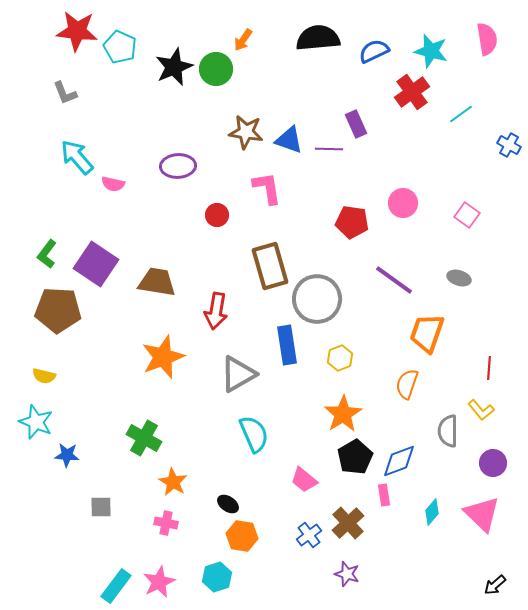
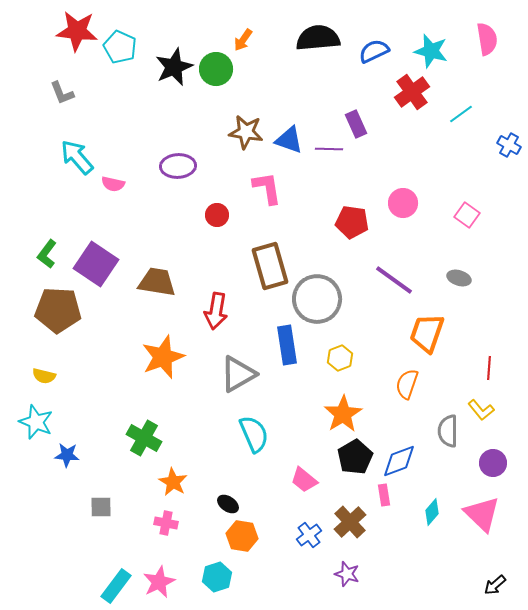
gray L-shape at (65, 93): moved 3 px left
brown cross at (348, 523): moved 2 px right, 1 px up
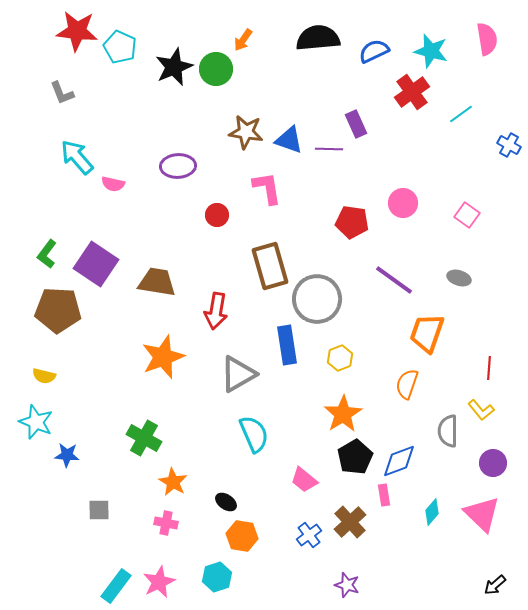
black ellipse at (228, 504): moved 2 px left, 2 px up
gray square at (101, 507): moved 2 px left, 3 px down
purple star at (347, 574): moved 11 px down
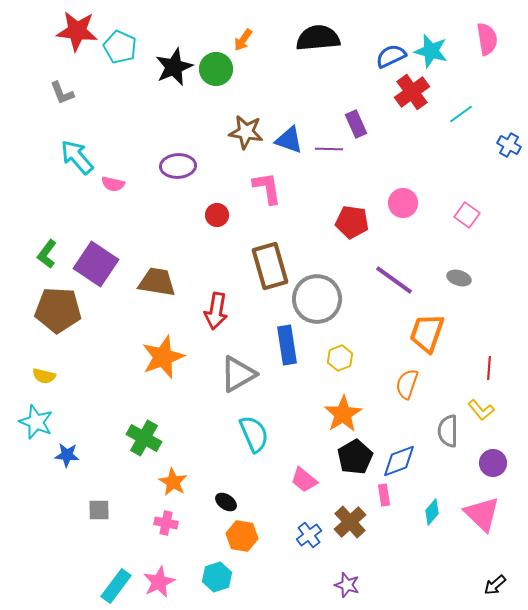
blue semicircle at (374, 51): moved 17 px right, 5 px down
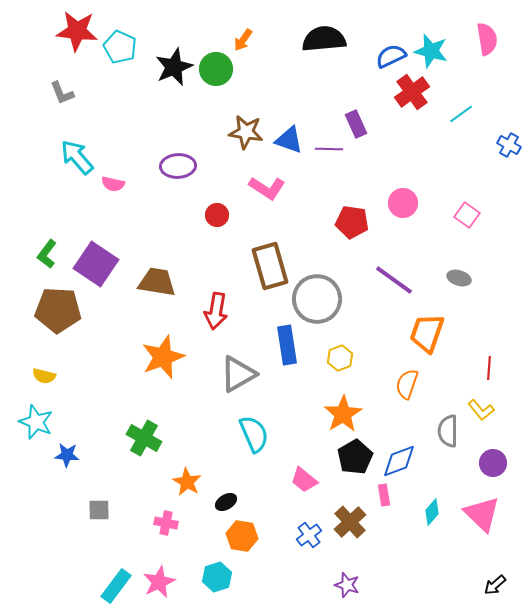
black semicircle at (318, 38): moved 6 px right, 1 px down
pink L-shape at (267, 188): rotated 132 degrees clockwise
orange star at (173, 482): moved 14 px right
black ellipse at (226, 502): rotated 65 degrees counterclockwise
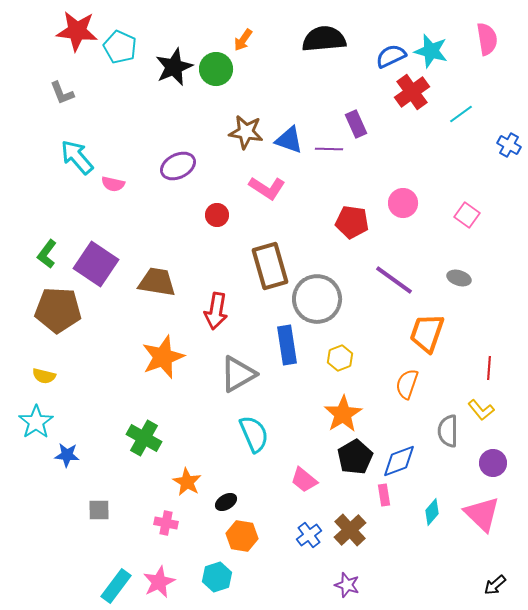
purple ellipse at (178, 166): rotated 24 degrees counterclockwise
cyan star at (36, 422): rotated 16 degrees clockwise
brown cross at (350, 522): moved 8 px down
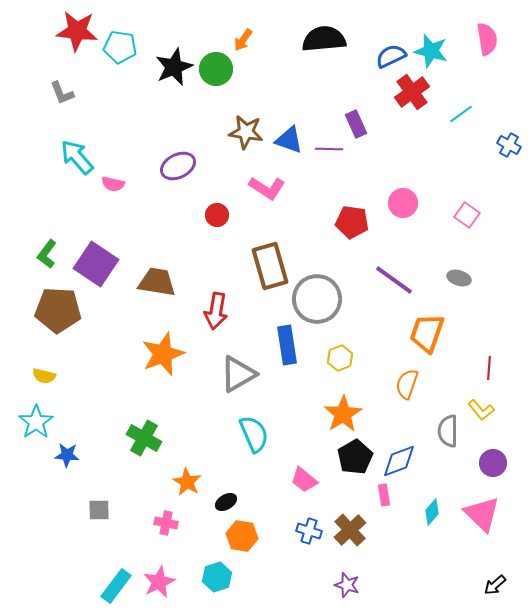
cyan pentagon at (120, 47): rotated 16 degrees counterclockwise
orange star at (163, 357): moved 3 px up
blue cross at (309, 535): moved 4 px up; rotated 35 degrees counterclockwise
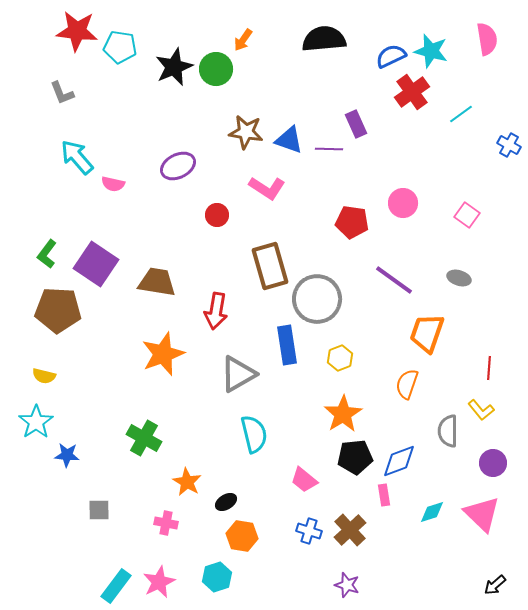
cyan semicircle at (254, 434): rotated 9 degrees clockwise
black pentagon at (355, 457): rotated 24 degrees clockwise
cyan diamond at (432, 512): rotated 32 degrees clockwise
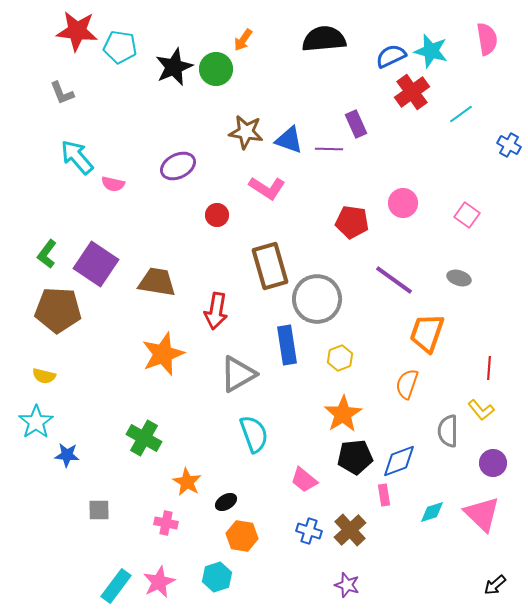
cyan semicircle at (254, 434): rotated 6 degrees counterclockwise
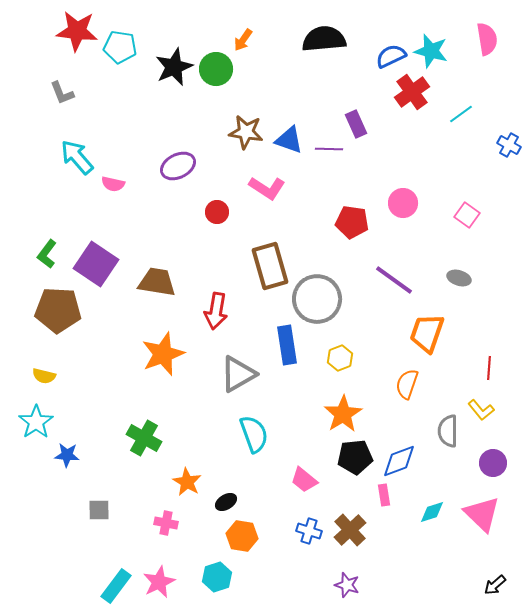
red circle at (217, 215): moved 3 px up
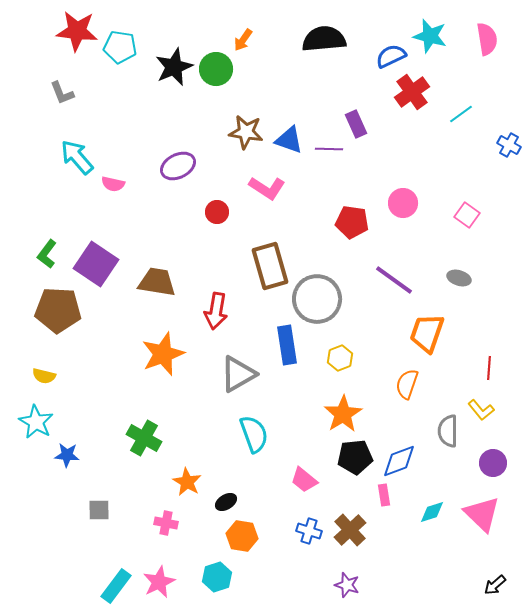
cyan star at (431, 51): moved 1 px left, 15 px up
cyan star at (36, 422): rotated 8 degrees counterclockwise
